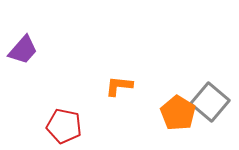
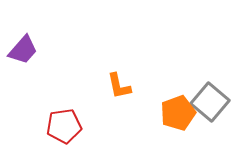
orange L-shape: rotated 108 degrees counterclockwise
orange pentagon: rotated 20 degrees clockwise
red pentagon: rotated 20 degrees counterclockwise
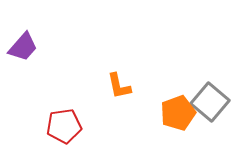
purple trapezoid: moved 3 px up
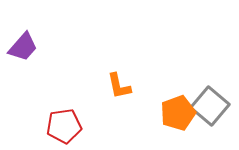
gray square: moved 4 px down
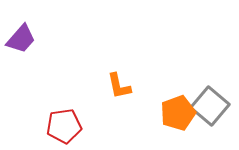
purple trapezoid: moved 2 px left, 8 px up
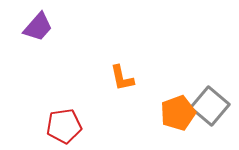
purple trapezoid: moved 17 px right, 12 px up
orange L-shape: moved 3 px right, 8 px up
